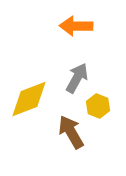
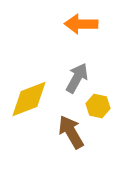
orange arrow: moved 5 px right, 2 px up
yellow hexagon: rotated 10 degrees counterclockwise
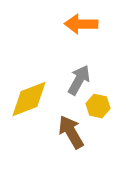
gray arrow: moved 2 px right, 2 px down
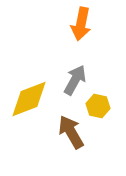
orange arrow: rotated 80 degrees counterclockwise
gray arrow: moved 4 px left
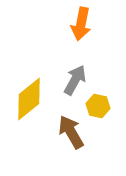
yellow diamond: rotated 18 degrees counterclockwise
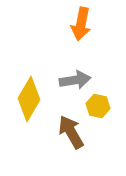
gray arrow: rotated 52 degrees clockwise
yellow diamond: rotated 21 degrees counterclockwise
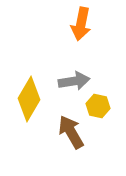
gray arrow: moved 1 px left, 1 px down
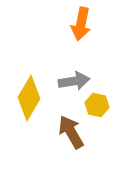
yellow diamond: moved 1 px up
yellow hexagon: moved 1 px left, 1 px up
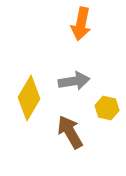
yellow hexagon: moved 10 px right, 3 px down
brown arrow: moved 1 px left
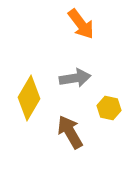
orange arrow: rotated 48 degrees counterclockwise
gray arrow: moved 1 px right, 3 px up
yellow hexagon: moved 2 px right
